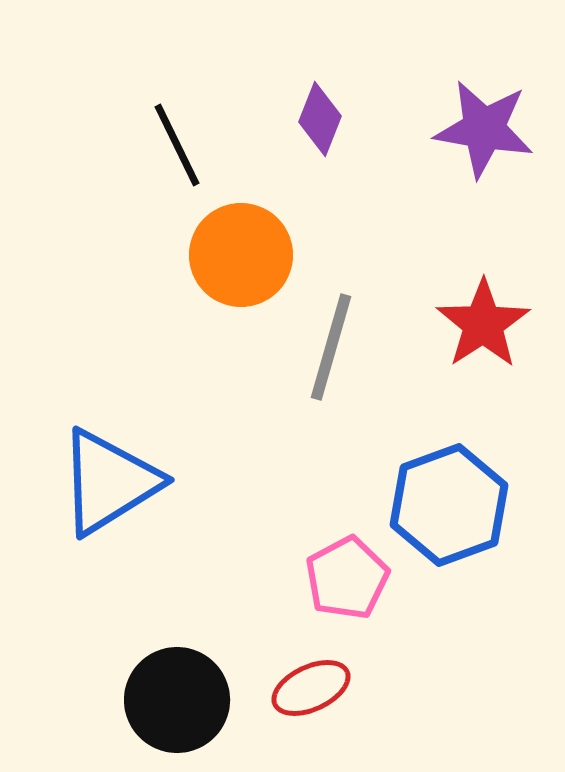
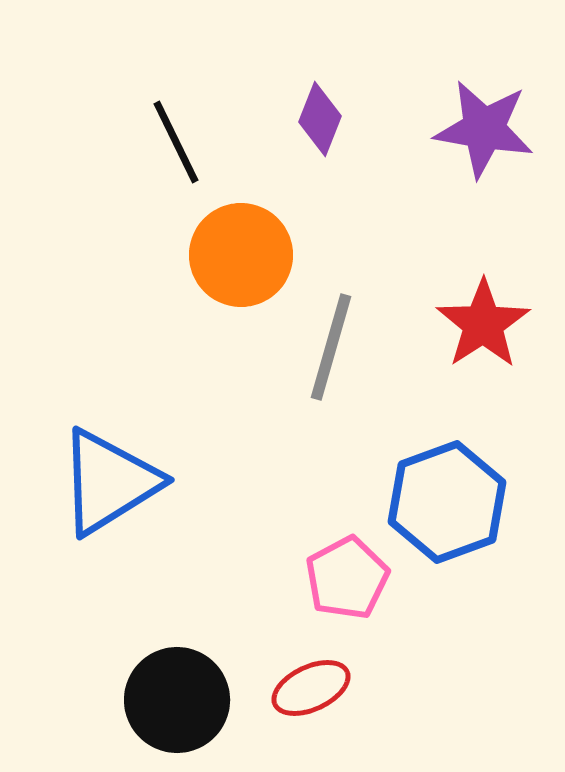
black line: moved 1 px left, 3 px up
blue hexagon: moved 2 px left, 3 px up
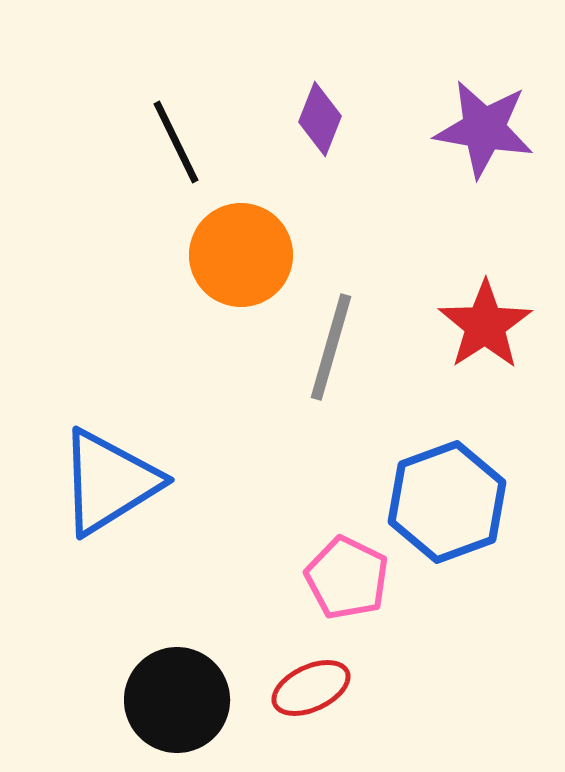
red star: moved 2 px right, 1 px down
pink pentagon: rotated 18 degrees counterclockwise
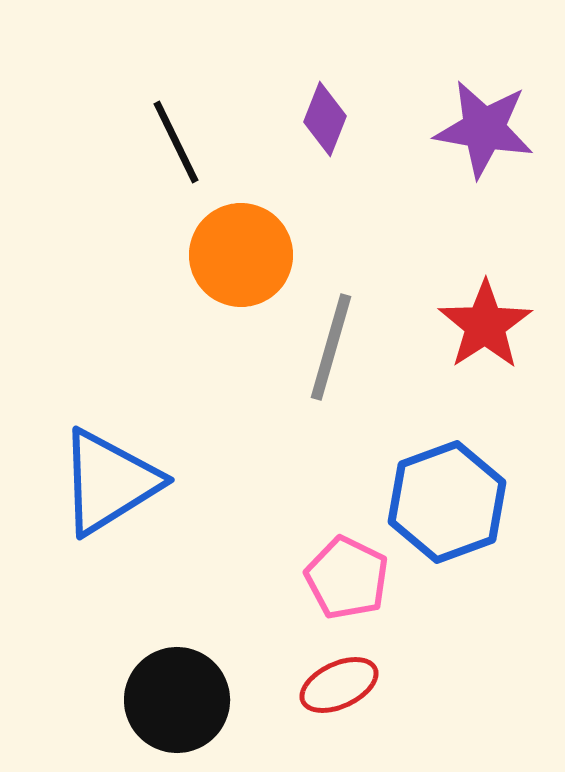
purple diamond: moved 5 px right
red ellipse: moved 28 px right, 3 px up
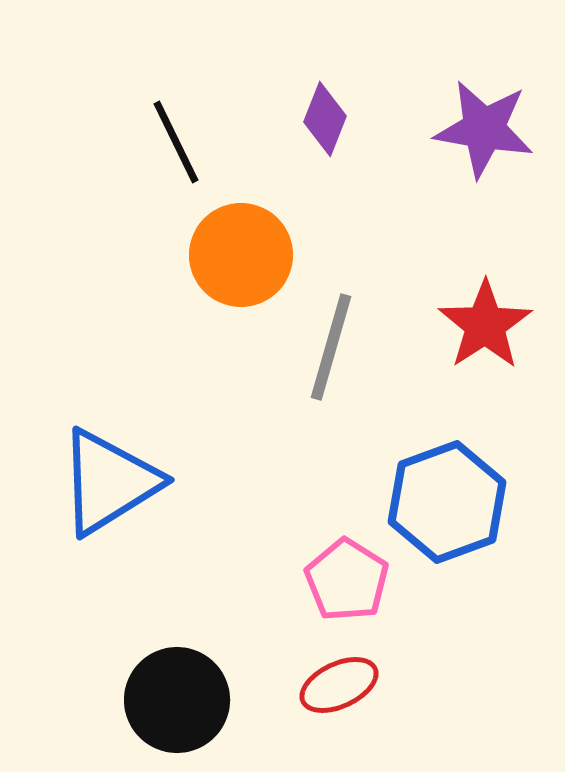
pink pentagon: moved 2 px down; rotated 6 degrees clockwise
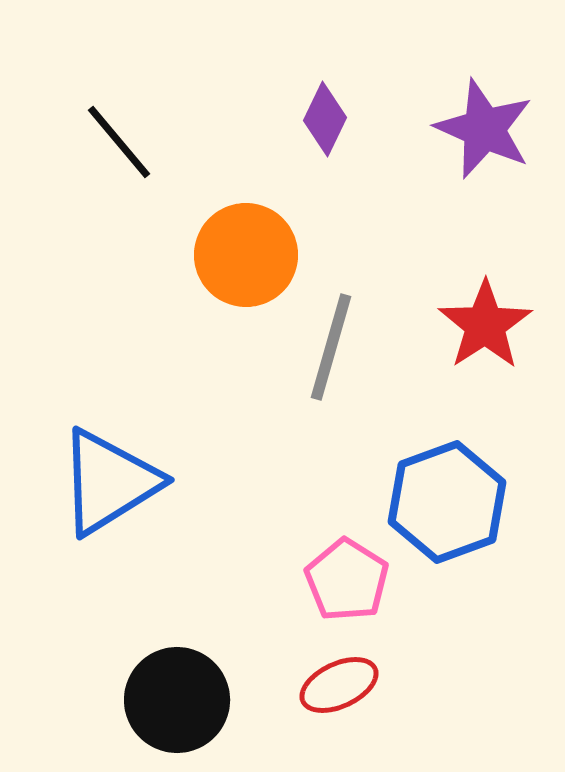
purple diamond: rotated 4 degrees clockwise
purple star: rotated 14 degrees clockwise
black line: moved 57 px left; rotated 14 degrees counterclockwise
orange circle: moved 5 px right
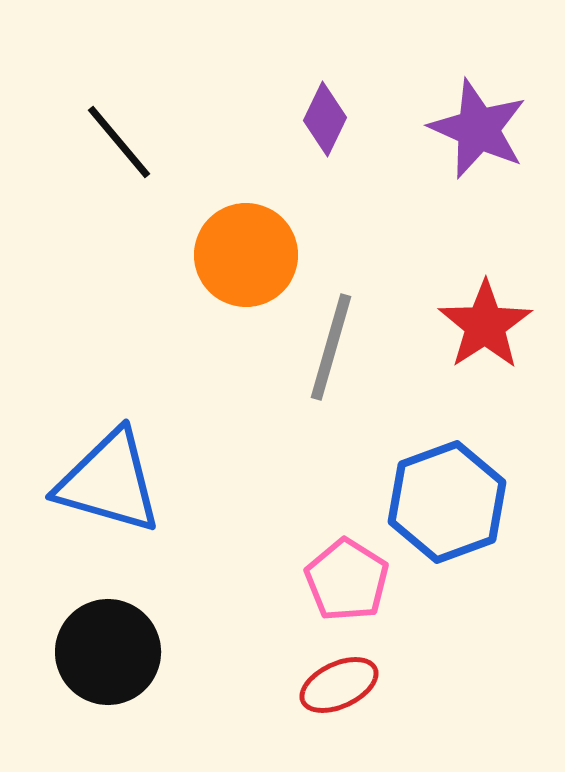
purple star: moved 6 px left
blue triangle: rotated 48 degrees clockwise
black circle: moved 69 px left, 48 px up
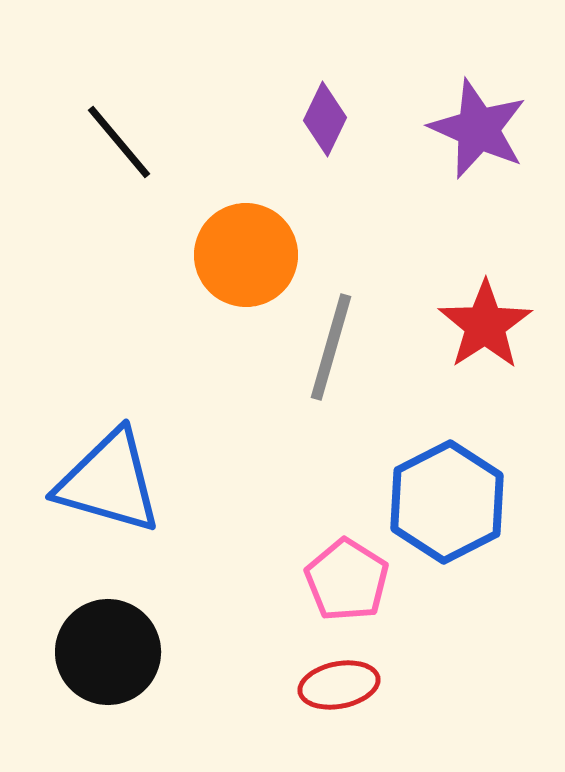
blue hexagon: rotated 7 degrees counterclockwise
red ellipse: rotated 14 degrees clockwise
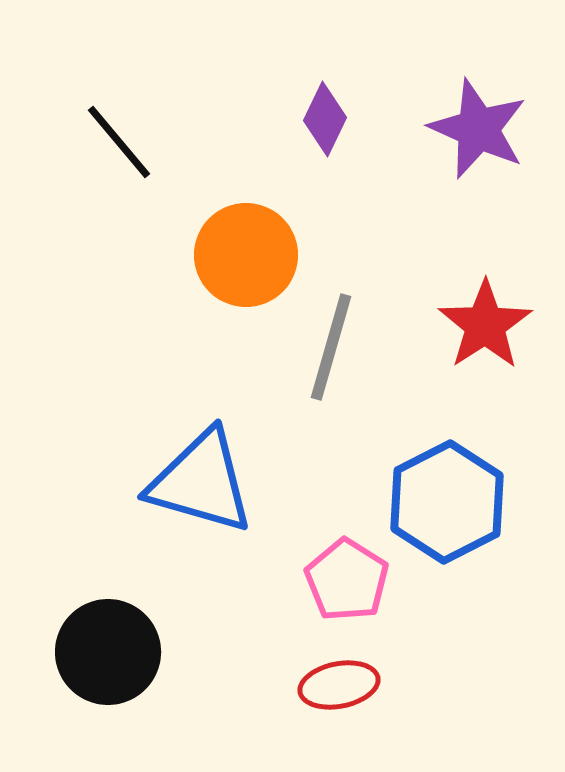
blue triangle: moved 92 px right
